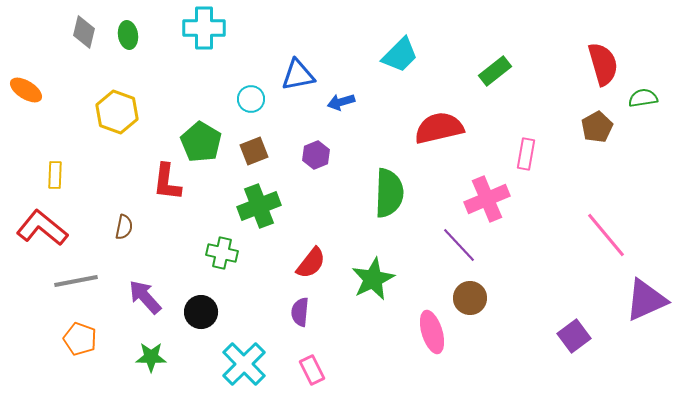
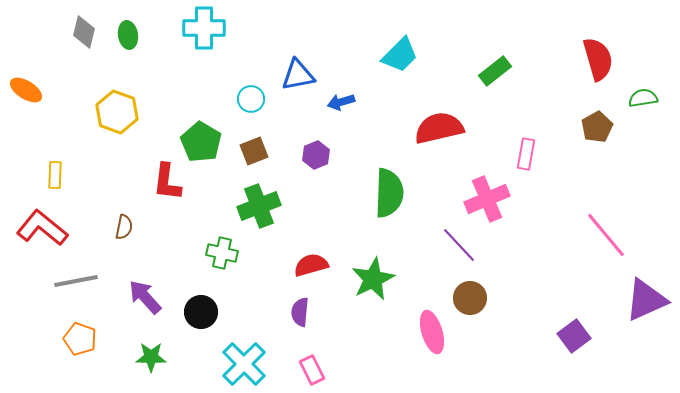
red semicircle at (603, 64): moved 5 px left, 5 px up
red semicircle at (311, 263): moved 2 px down; rotated 144 degrees counterclockwise
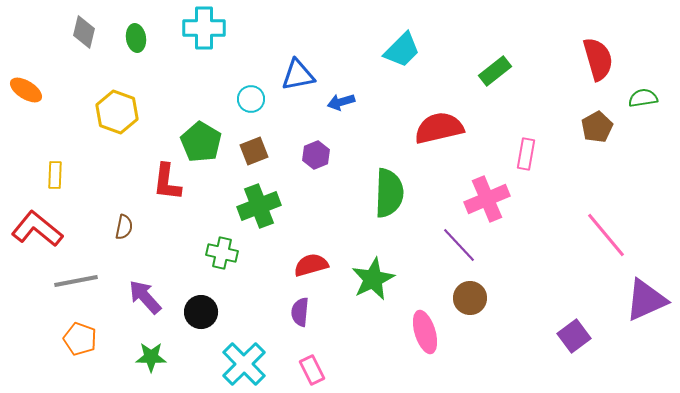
green ellipse at (128, 35): moved 8 px right, 3 px down
cyan trapezoid at (400, 55): moved 2 px right, 5 px up
red L-shape at (42, 228): moved 5 px left, 1 px down
pink ellipse at (432, 332): moved 7 px left
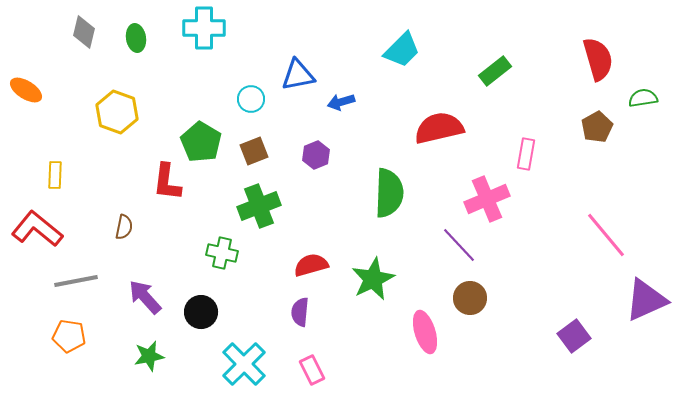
orange pentagon at (80, 339): moved 11 px left, 3 px up; rotated 12 degrees counterclockwise
green star at (151, 357): moved 2 px left, 1 px up; rotated 12 degrees counterclockwise
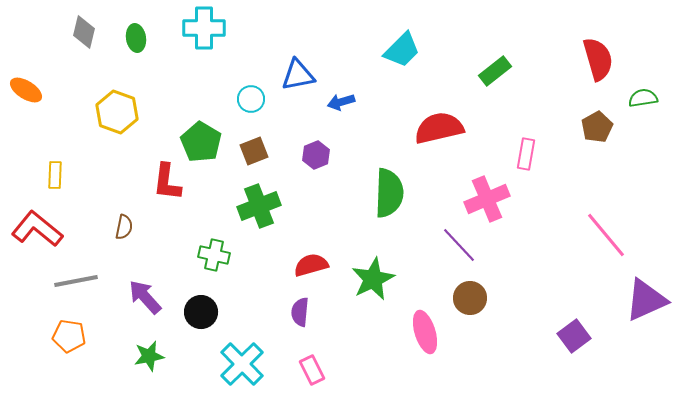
green cross at (222, 253): moved 8 px left, 2 px down
cyan cross at (244, 364): moved 2 px left
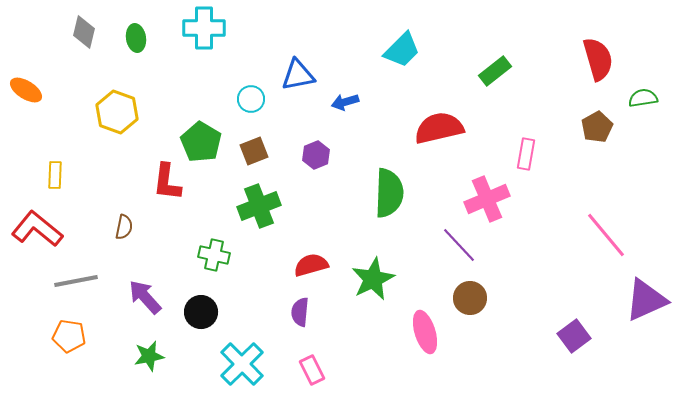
blue arrow at (341, 102): moved 4 px right
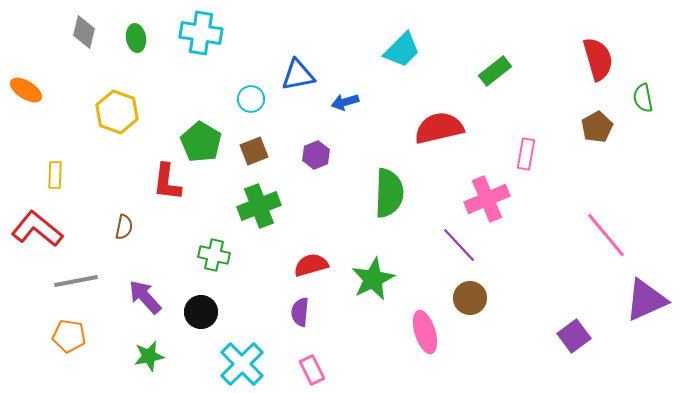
cyan cross at (204, 28): moved 3 px left, 5 px down; rotated 9 degrees clockwise
green semicircle at (643, 98): rotated 92 degrees counterclockwise
